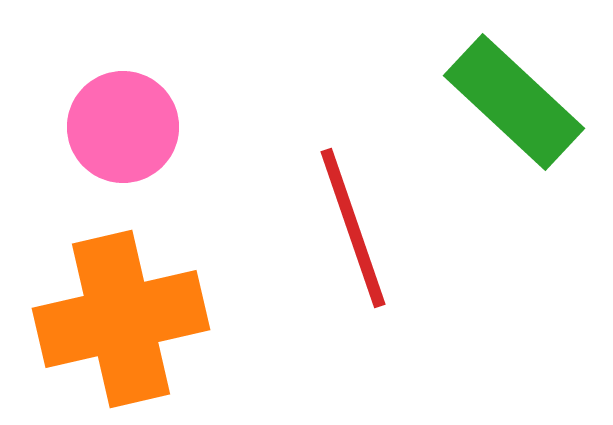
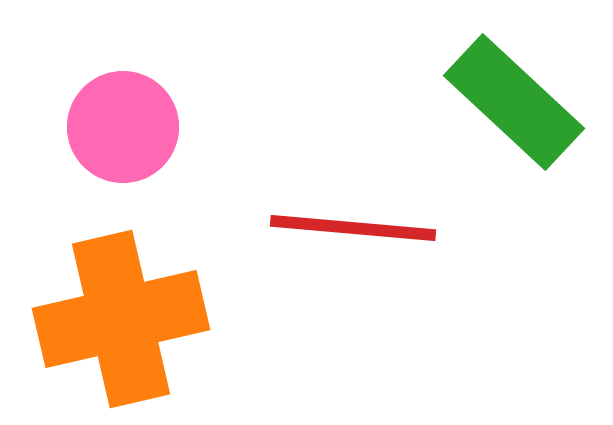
red line: rotated 66 degrees counterclockwise
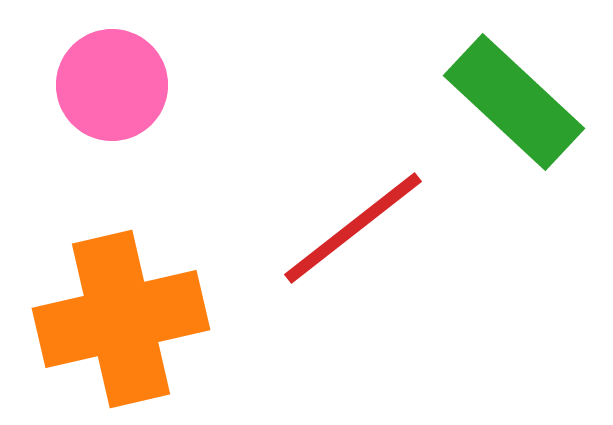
pink circle: moved 11 px left, 42 px up
red line: rotated 43 degrees counterclockwise
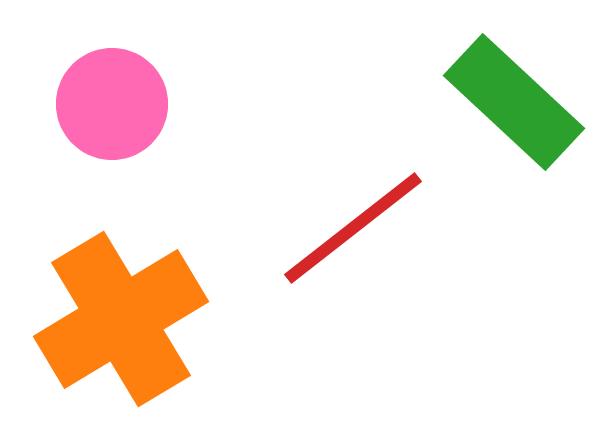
pink circle: moved 19 px down
orange cross: rotated 18 degrees counterclockwise
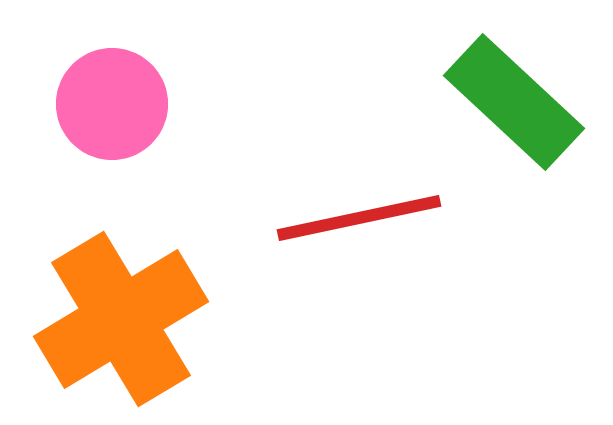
red line: moved 6 px right, 10 px up; rotated 26 degrees clockwise
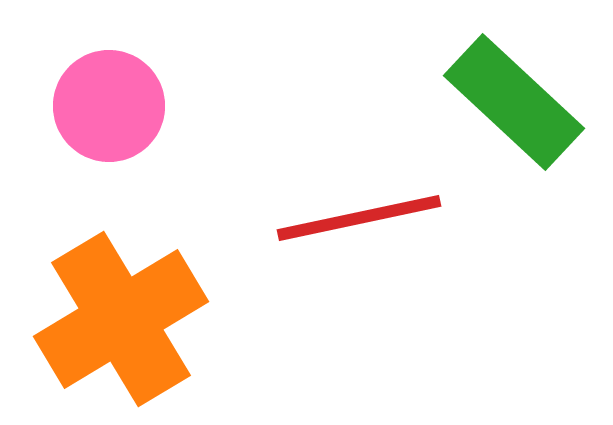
pink circle: moved 3 px left, 2 px down
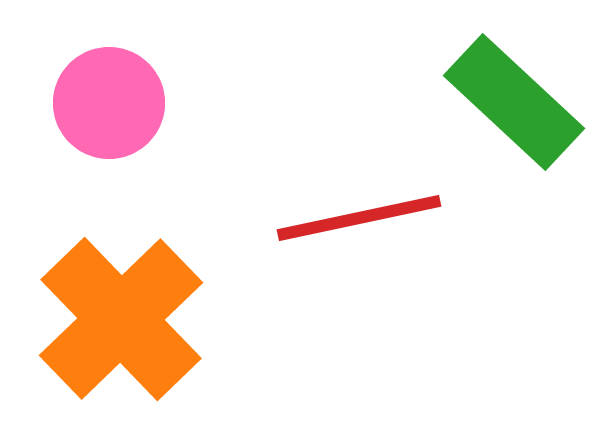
pink circle: moved 3 px up
orange cross: rotated 13 degrees counterclockwise
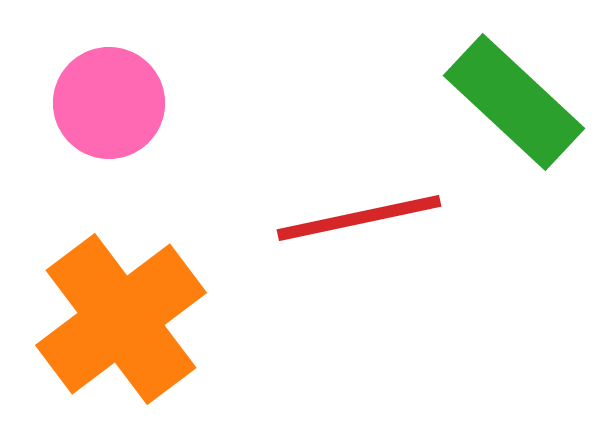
orange cross: rotated 7 degrees clockwise
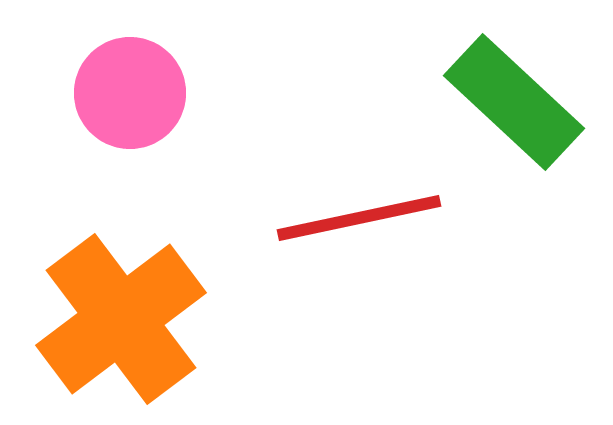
pink circle: moved 21 px right, 10 px up
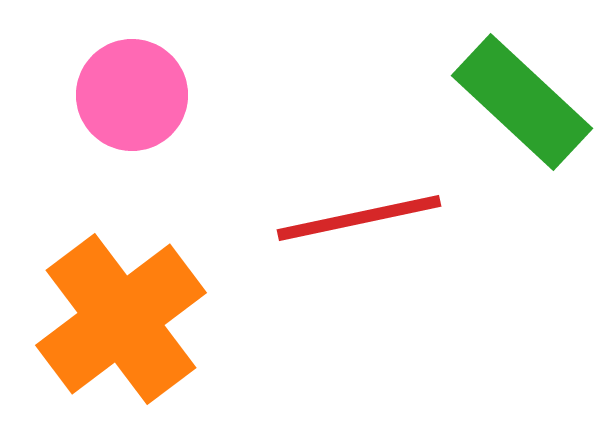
pink circle: moved 2 px right, 2 px down
green rectangle: moved 8 px right
